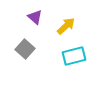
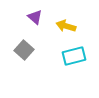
yellow arrow: rotated 120 degrees counterclockwise
gray square: moved 1 px left, 1 px down
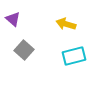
purple triangle: moved 22 px left, 2 px down
yellow arrow: moved 2 px up
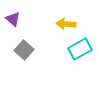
yellow arrow: rotated 12 degrees counterclockwise
cyan rectangle: moved 6 px right, 7 px up; rotated 15 degrees counterclockwise
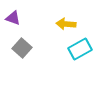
purple triangle: moved 1 px up; rotated 21 degrees counterclockwise
gray square: moved 2 px left, 2 px up
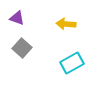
purple triangle: moved 4 px right
cyan rectangle: moved 8 px left, 14 px down
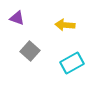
yellow arrow: moved 1 px left, 1 px down
gray square: moved 8 px right, 3 px down
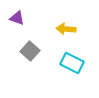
yellow arrow: moved 1 px right, 4 px down
cyan rectangle: rotated 55 degrees clockwise
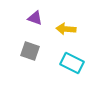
purple triangle: moved 18 px right
gray square: rotated 24 degrees counterclockwise
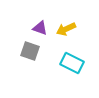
purple triangle: moved 5 px right, 10 px down
yellow arrow: rotated 30 degrees counterclockwise
